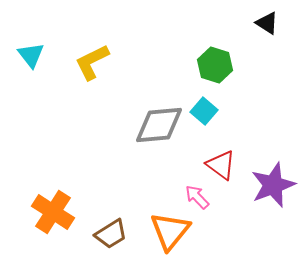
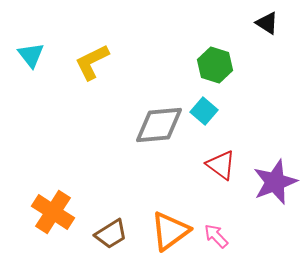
purple star: moved 2 px right, 3 px up
pink arrow: moved 19 px right, 39 px down
orange triangle: rotated 15 degrees clockwise
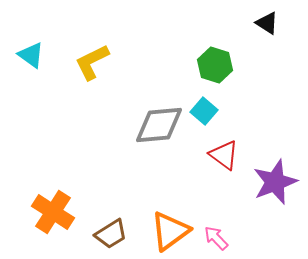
cyan triangle: rotated 16 degrees counterclockwise
red triangle: moved 3 px right, 10 px up
pink arrow: moved 2 px down
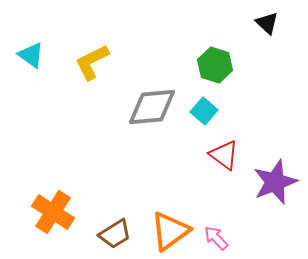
black triangle: rotated 10 degrees clockwise
gray diamond: moved 7 px left, 18 px up
brown trapezoid: moved 4 px right
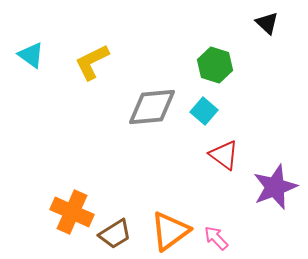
purple star: moved 5 px down
orange cross: moved 19 px right; rotated 9 degrees counterclockwise
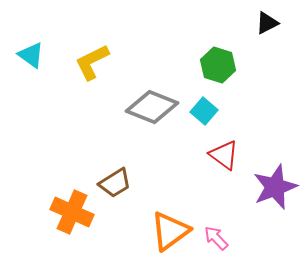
black triangle: rotated 50 degrees clockwise
green hexagon: moved 3 px right
gray diamond: rotated 27 degrees clockwise
brown trapezoid: moved 51 px up
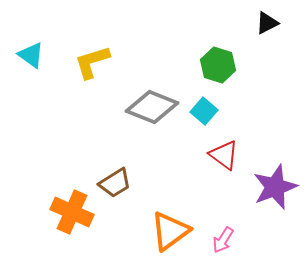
yellow L-shape: rotated 9 degrees clockwise
pink arrow: moved 7 px right, 2 px down; rotated 104 degrees counterclockwise
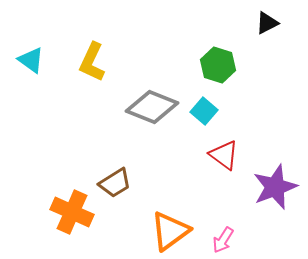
cyan triangle: moved 5 px down
yellow L-shape: rotated 48 degrees counterclockwise
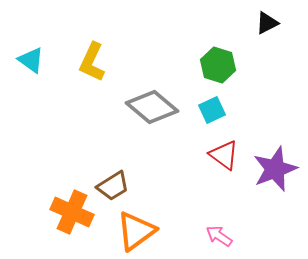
gray diamond: rotated 18 degrees clockwise
cyan square: moved 8 px right, 1 px up; rotated 24 degrees clockwise
brown trapezoid: moved 2 px left, 3 px down
purple star: moved 18 px up
orange triangle: moved 34 px left
pink arrow: moved 4 px left, 4 px up; rotated 92 degrees clockwise
